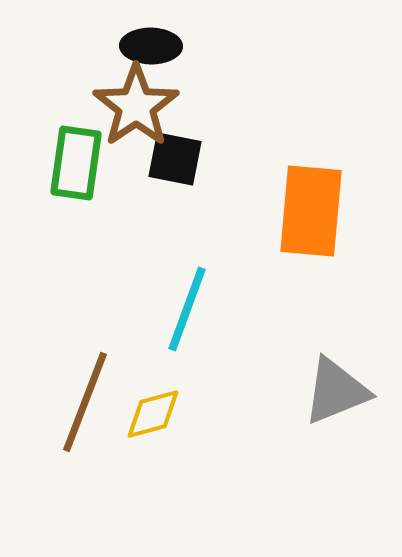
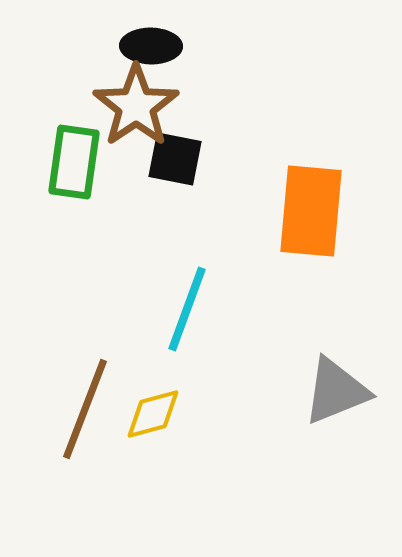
green rectangle: moved 2 px left, 1 px up
brown line: moved 7 px down
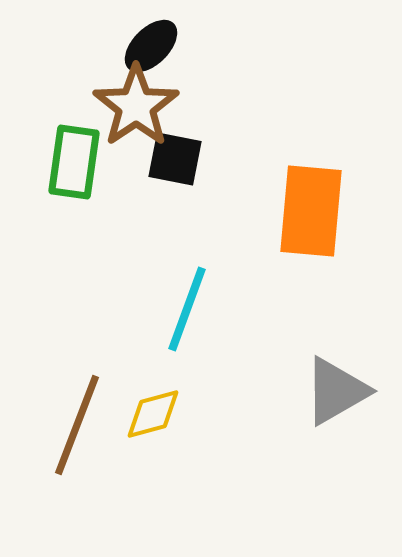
black ellipse: rotated 46 degrees counterclockwise
gray triangle: rotated 8 degrees counterclockwise
brown line: moved 8 px left, 16 px down
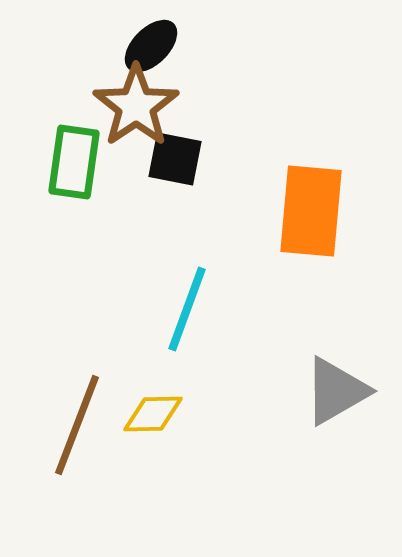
yellow diamond: rotated 14 degrees clockwise
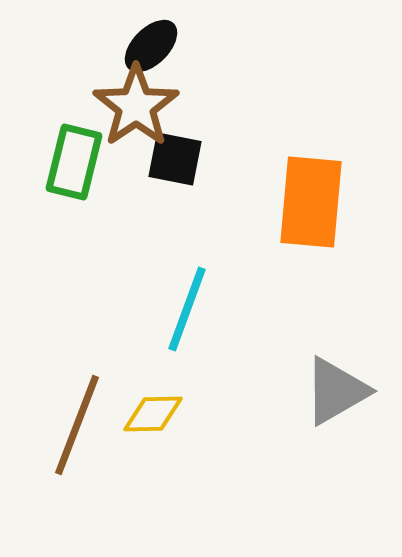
green rectangle: rotated 6 degrees clockwise
orange rectangle: moved 9 px up
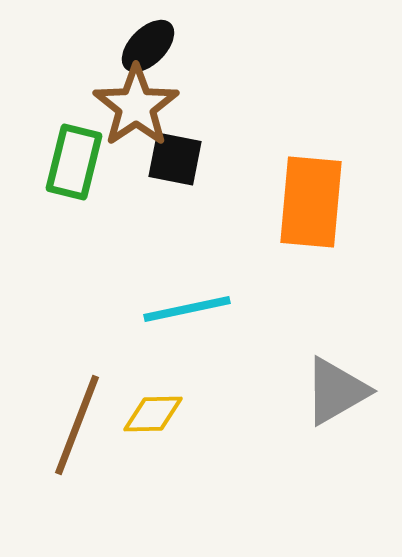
black ellipse: moved 3 px left
cyan line: rotated 58 degrees clockwise
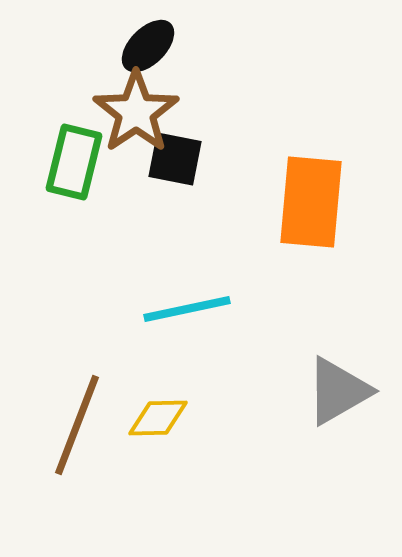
brown star: moved 6 px down
gray triangle: moved 2 px right
yellow diamond: moved 5 px right, 4 px down
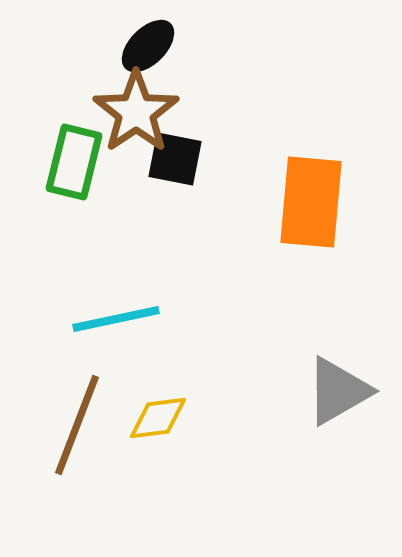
cyan line: moved 71 px left, 10 px down
yellow diamond: rotated 6 degrees counterclockwise
